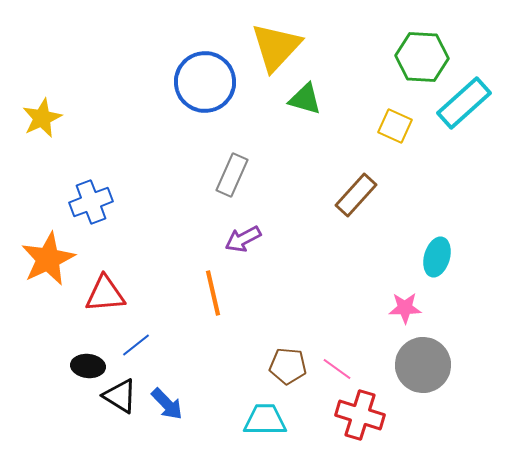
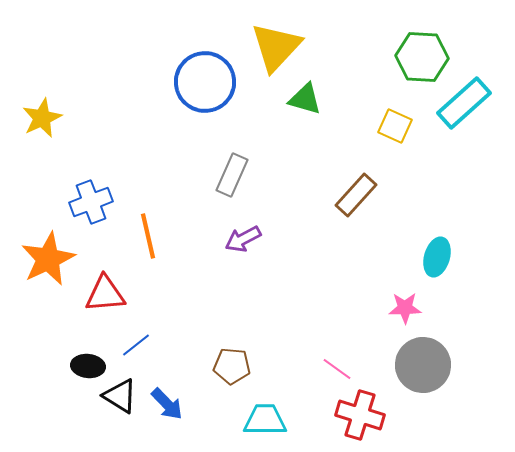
orange line: moved 65 px left, 57 px up
brown pentagon: moved 56 px left
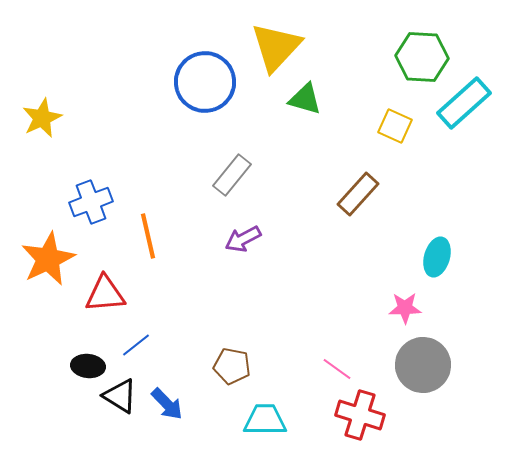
gray rectangle: rotated 15 degrees clockwise
brown rectangle: moved 2 px right, 1 px up
brown pentagon: rotated 6 degrees clockwise
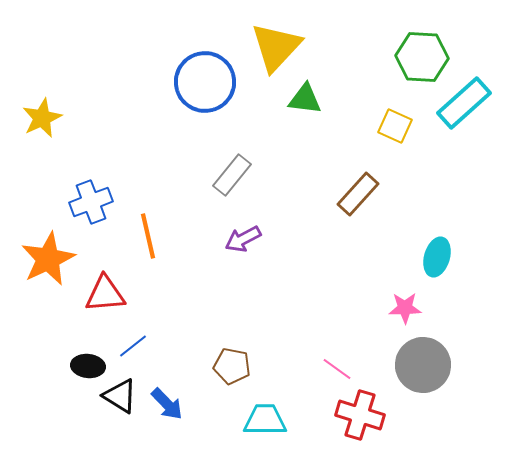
green triangle: rotated 9 degrees counterclockwise
blue line: moved 3 px left, 1 px down
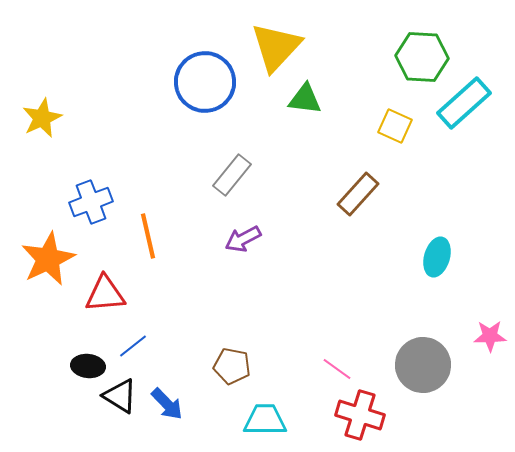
pink star: moved 85 px right, 28 px down
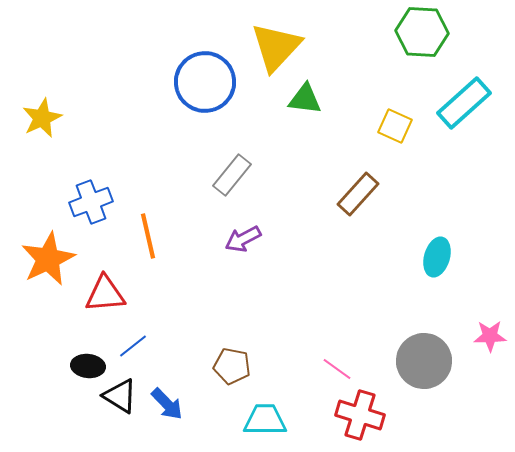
green hexagon: moved 25 px up
gray circle: moved 1 px right, 4 px up
